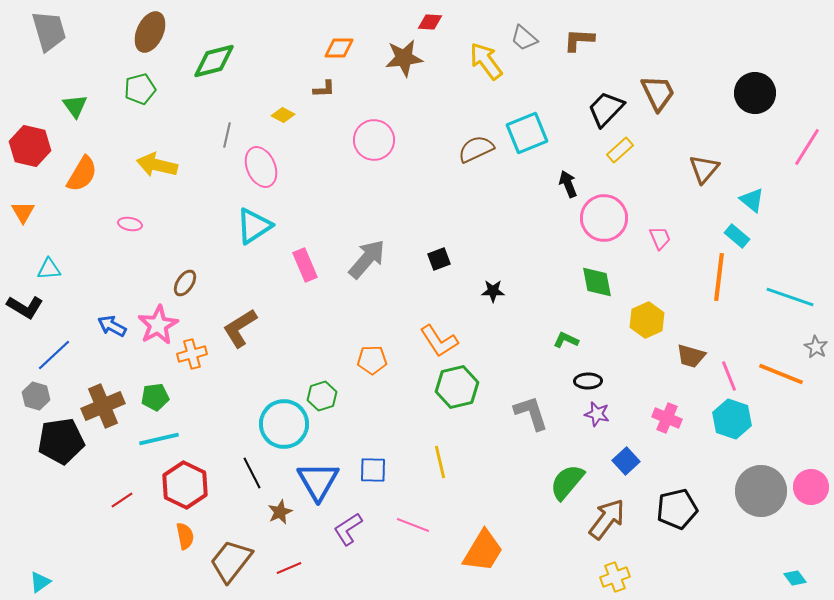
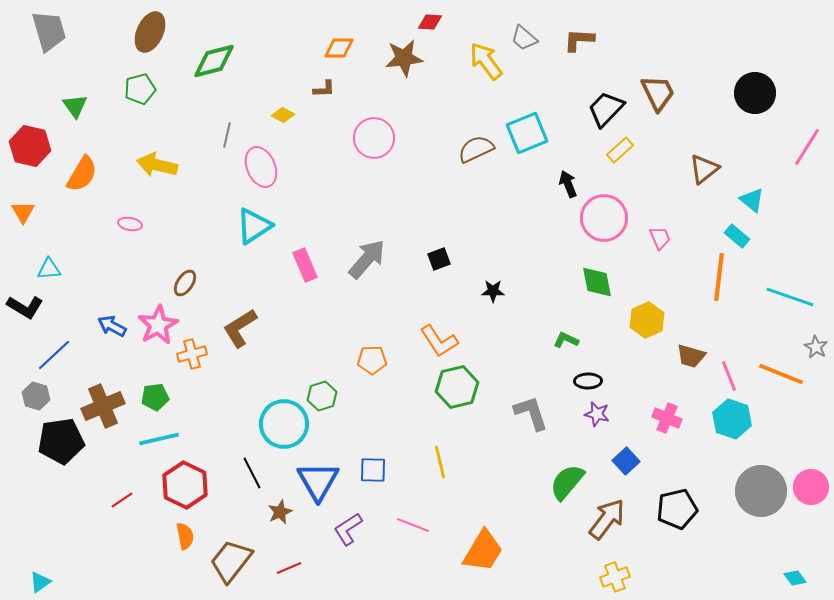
pink circle at (374, 140): moved 2 px up
brown triangle at (704, 169): rotated 12 degrees clockwise
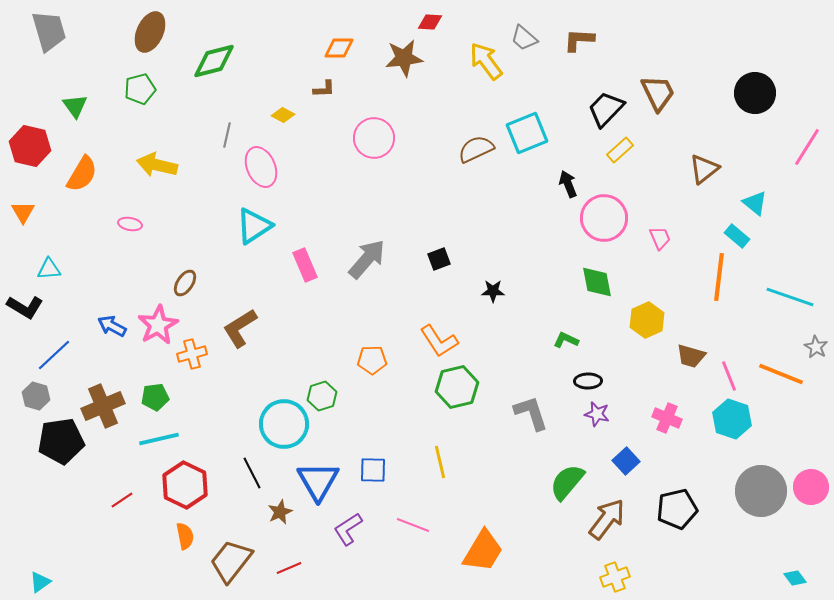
cyan triangle at (752, 200): moved 3 px right, 3 px down
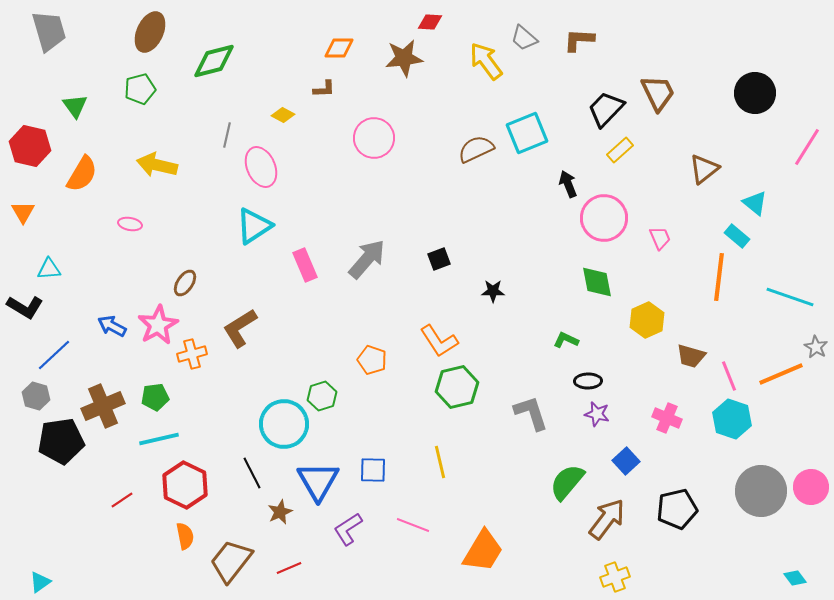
orange pentagon at (372, 360): rotated 20 degrees clockwise
orange line at (781, 374): rotated 45 degrees counterclockwise
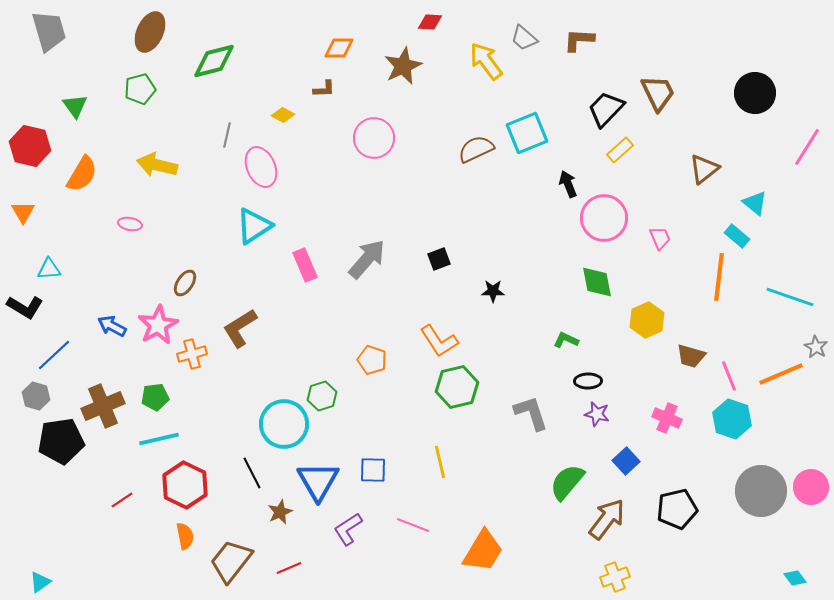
brown star at (404, 58): moved 1 px left, 8 px down; rotated 18 degrees counterclockwise
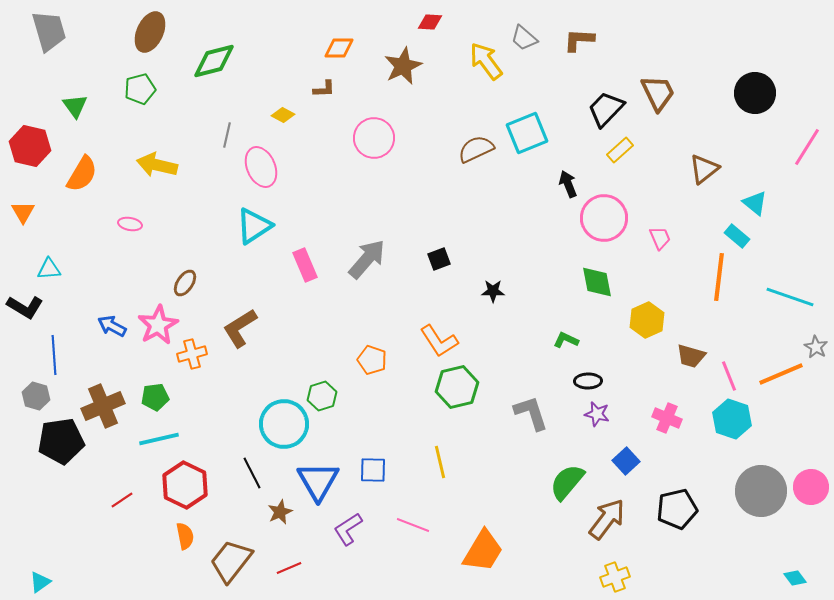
blue line at (54, 355): rotated 51 degrees counterclockwise
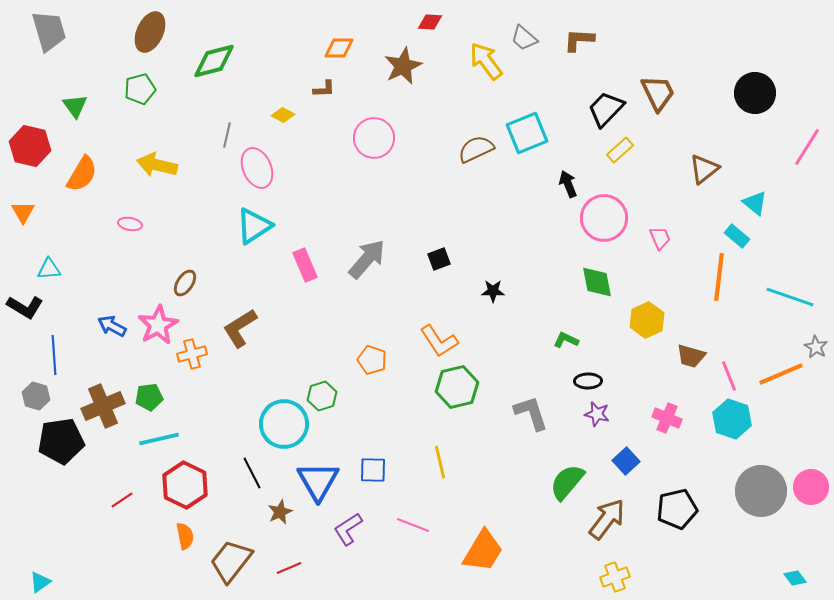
pink ellipse at (261, 167): moved 4 px left, 1 px down
green pentagon at (155, 397): moved 6 px left
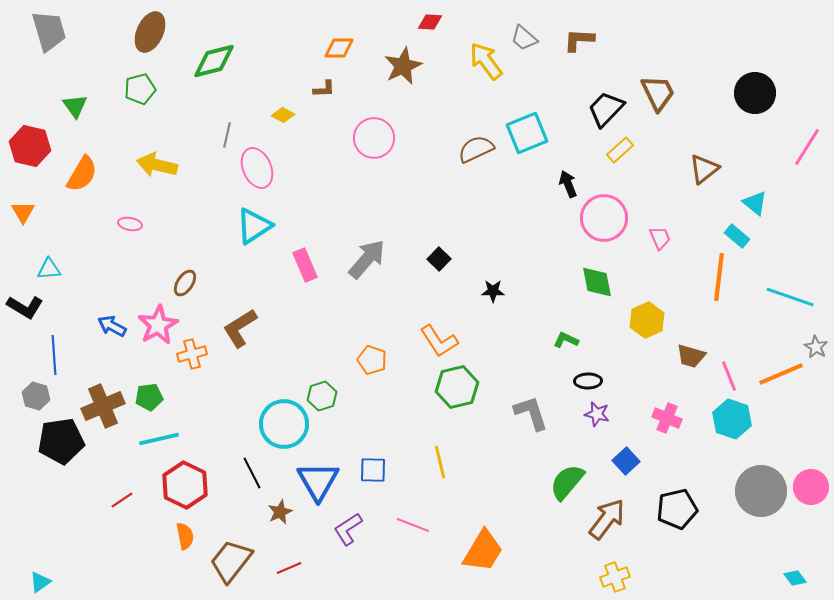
black square at (439, 259): rotated 25 degrees counterclockwise
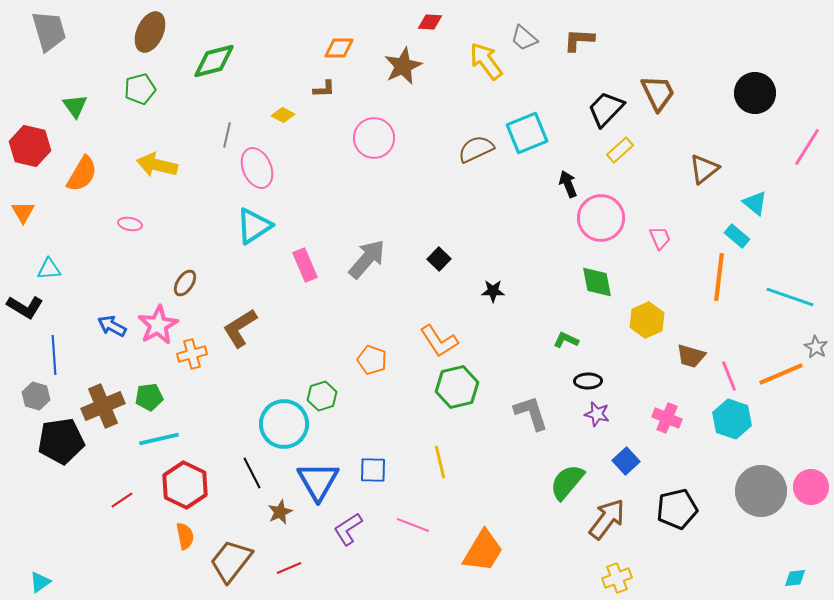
pink circle at (604, 218): moved 3 px left
yellow cross at (615, 577): moved 2 px right, 1 px down
cyan diamond at (795, 578): rotated 60 degrees counterclockwise
